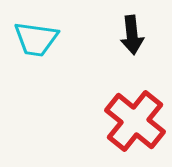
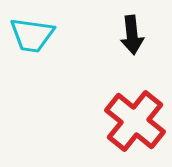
cyan trapezoid: moved 4 px left, 4 px up
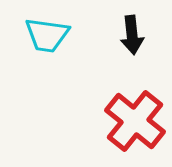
cyan trapezoid: moved 15 px right
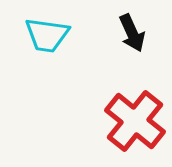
black arrow: moved 2 px up; rotated 18 degrees counterclockwise
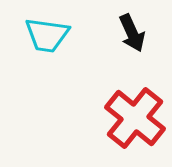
red cross: moved 3 px up
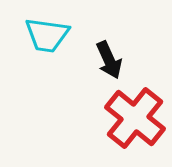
black arrow: moved 23 px left, 27 px down
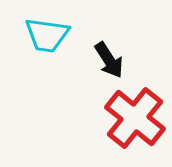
black arrow: rotated 9 degrees counterclockwise
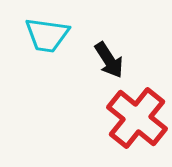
red cross: moved 2 px right
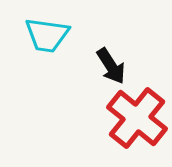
black arrow: moved 2 px right, 6 px down
